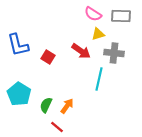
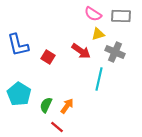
gray cross: moved 1 px right, 1 px up; rotated 18 degrees clockwise
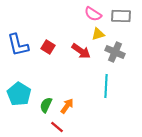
red square: moved 10 px up
cyan line: moved 7 px right, 7 px down; rotated 10 degrees counterclockwise
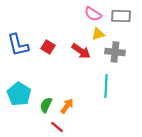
gray cross: rotated 18 degrees counterclockwise
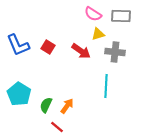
blue L-shape: rotated 10 degrees counterclockwise
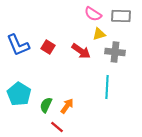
yellow triangle: moved 1 px right
cyan line: moved 1 px right, 1 px down
